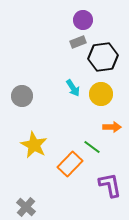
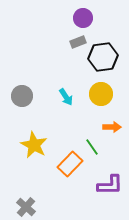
purple circle: moved 2 px up
cyan arrow: moved 7 px left, 9 px down
green line: rotated 18 degrees clockwise
purple L-shape: rotated 100 degrees clockwise
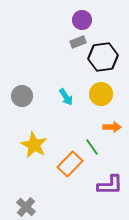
purple circle: moved 1 px left, 2 px down
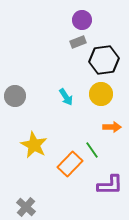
black hexagon: moved 1 px right, 3 px down
gray circle: moved 7 px left
green line: moved 3 px down
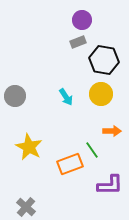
black hexagon: rotated 16 degrees clockwise
orange arrow: moved 4 px down
yellow star: moved 5 px left, 2 px down
orange rectangle: rotated 25 degrees clockwise
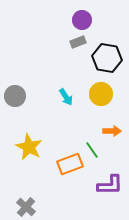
black hexagon: moved 3 px right, 2 px up
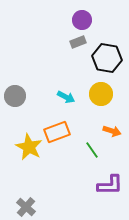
cyan arrow: rotated 30 degrees counterclockwise
orange arrow: rotated 18 degrees clockwise
orange rectangle: moved 13 px left, 32 px up
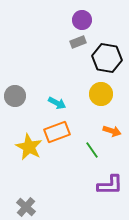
cyan arrow: moved 9 px left, 6 px down
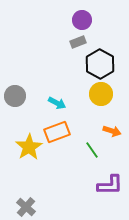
black hexagon: moved 7 px left, 6 px down; rotated 20 degrees clockwise
yellow star: rotated 12 degrees clockwise
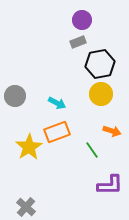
black hexagon: rotated 20 degrees clockwise
